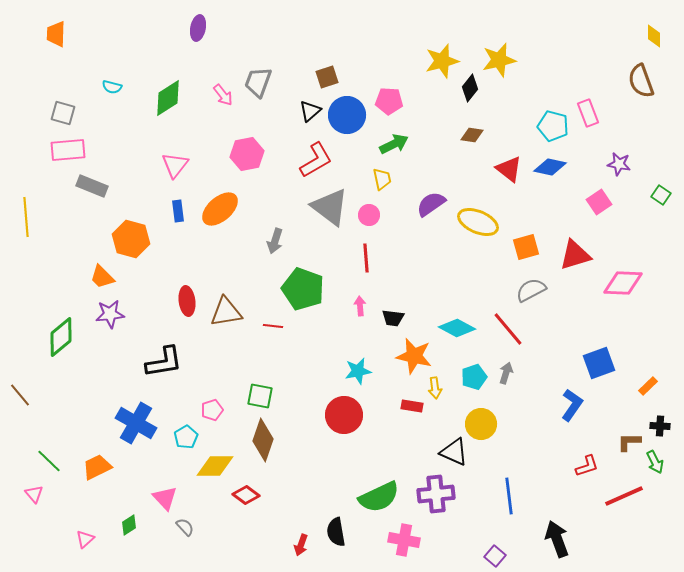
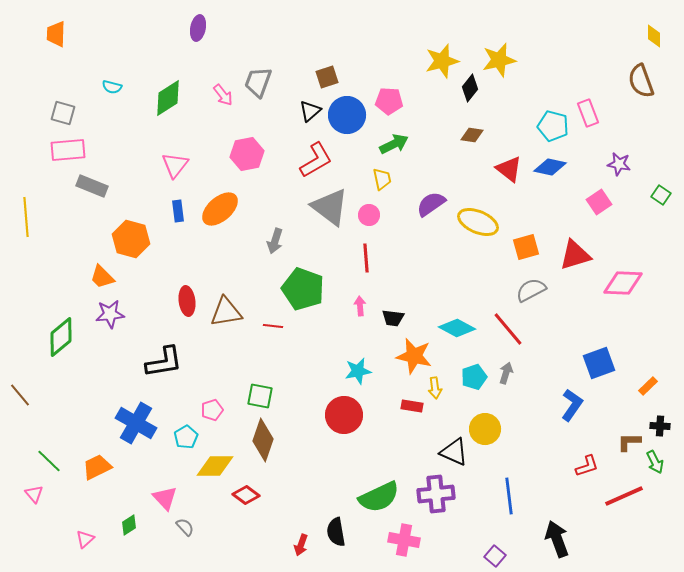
yellow circle at (481, 424): moved 4 px right, 5 px down
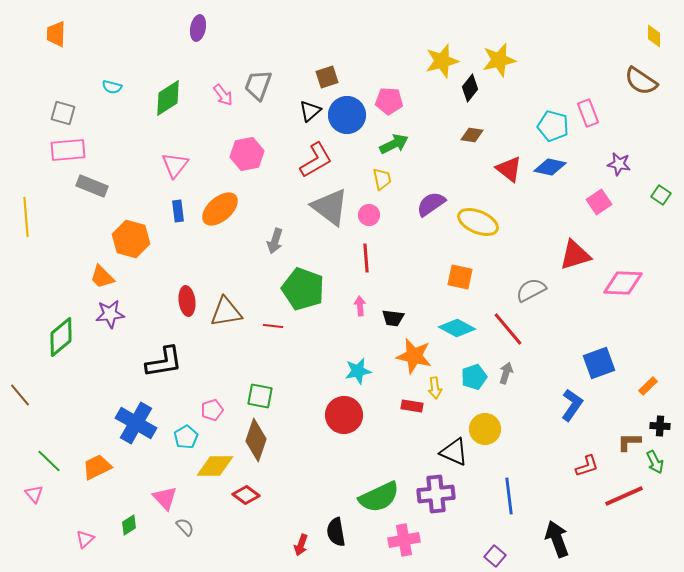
brown semicircle at (641, 81): rotated 36 degrees counterclockwise
gray trapezoid at (258, 82): moved 3 px down
orange square at (526, 247): moved 66 px left, 30 px down; rotated 28 degrees clockwise
brown diamond at (263, 440): moved 7 px left
pink cross at (404, 540): rotated 20 degrees counterclockwise
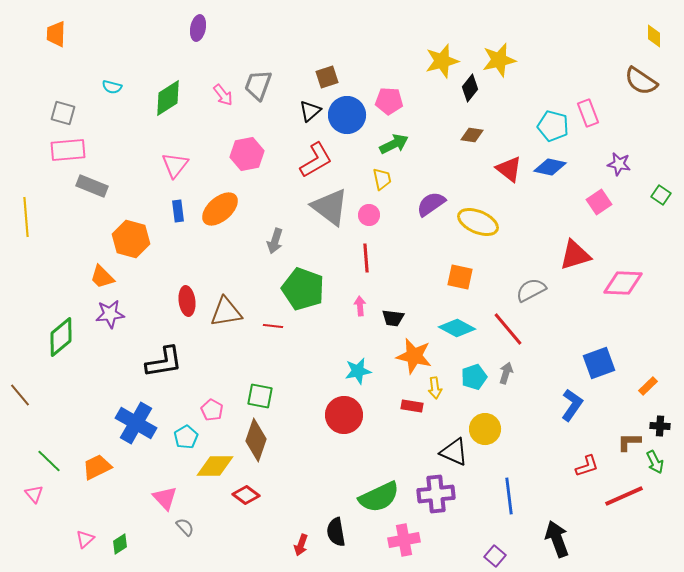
pink pentagon at (212, 410): rotated 25 degrees counterclockwise
green diamond at (129, 525): moved 9 px left, 19 px down
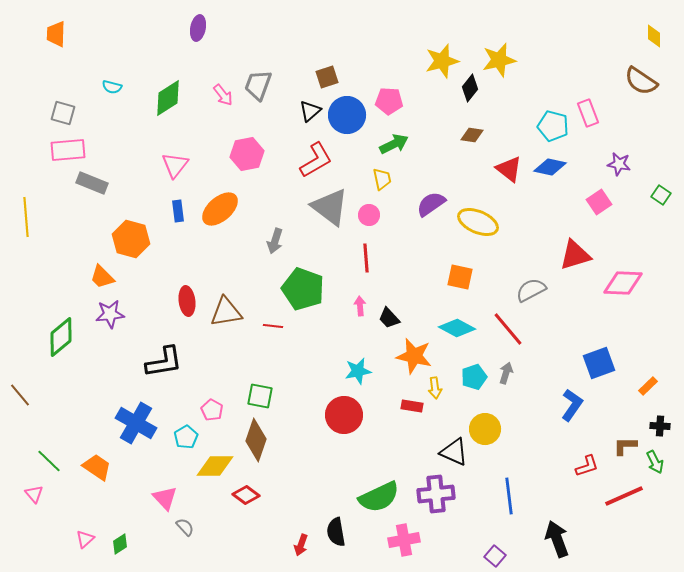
gray rectangle at (92, 186): moved 3 px up
black trapezoid at (393, 318): moved 4 px left; rotated 40 degrees clockwise
brown L-shape at (629, 442): moved 4 px left, 4 px down
orange trapezoid at (97, 467): rotated 60 degrees clockwise
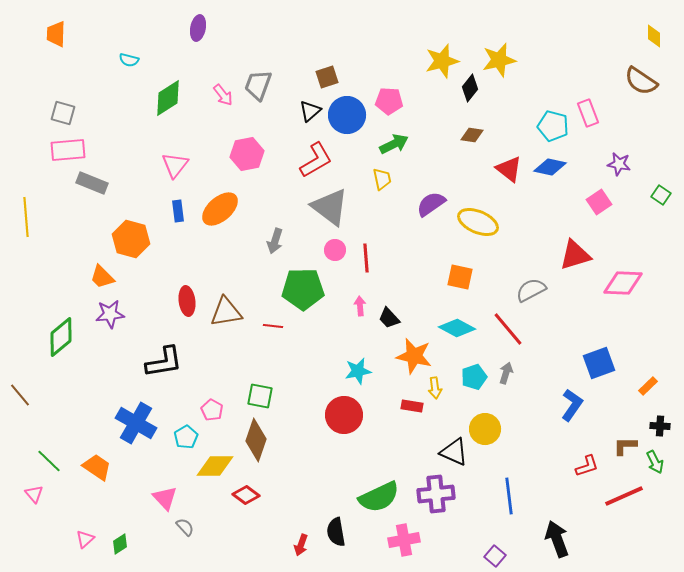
cyan semicircle at (112, 87): moved 17 px right, 27 px up
pink circle at (369, 215): moved 34 px left, 35 px down
green pentagon at (303, 289): rotated 21 degrees counterclockwise
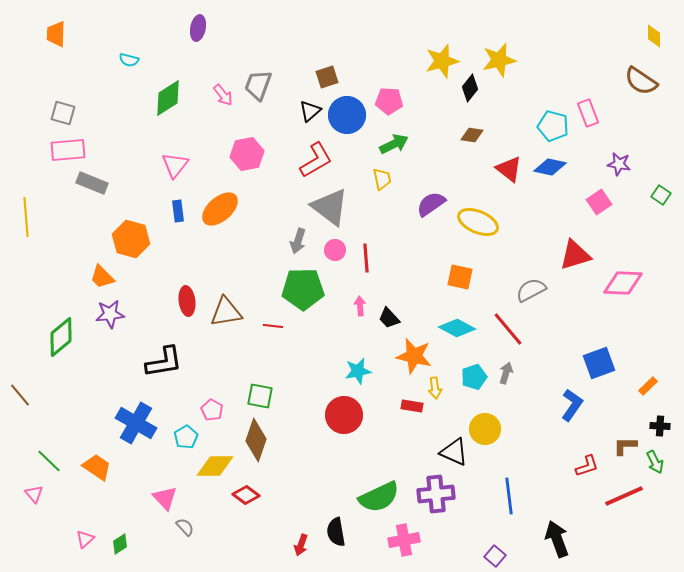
gray arrow at (275, 241): moved 23 px right
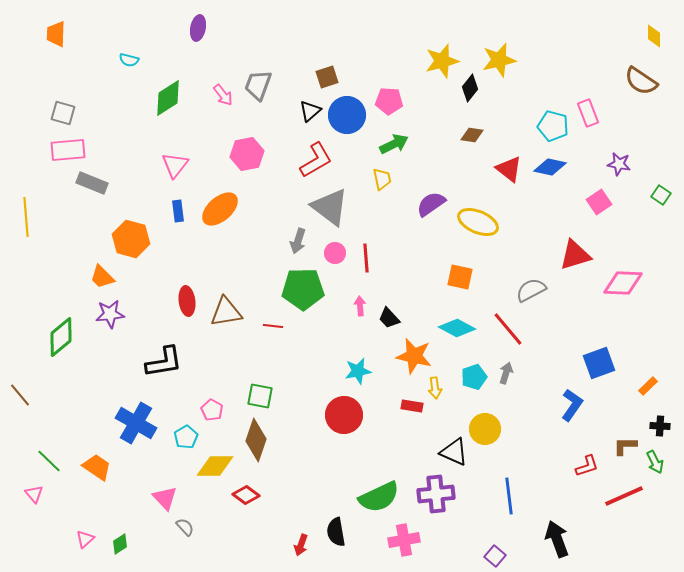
pink circle at (335, 250): moved 3 px down
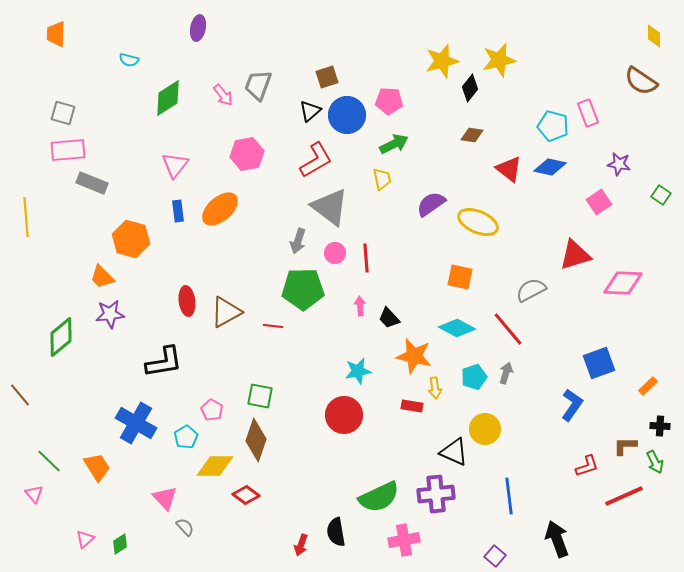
brown triangle at (226, 312): rotated 20 degrees counterclockwise
orange trapezoid at (97, 467): rotated 24 degrees clockwise
